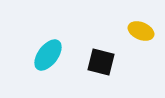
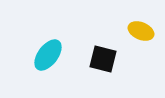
black square: moved 2 px right, 3 px up
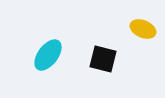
yellow ellipse: moved 2 px right, 2 px up
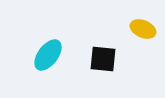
black square: rotated 8 degrees counterclockwise
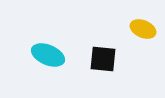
cyan ellipse: rotated 76 degrees clockwise
